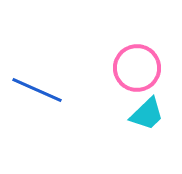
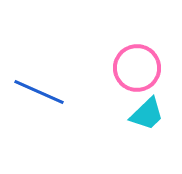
blue line: moved 2 px right, 2 px down
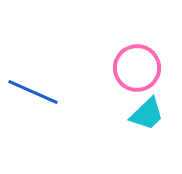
blue line: moved 6 px left
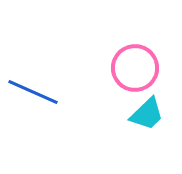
pink circle: moved 2 px left
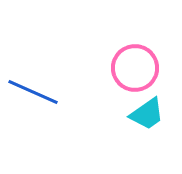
cyan trapezoid: rotated 9 degrees clockwise
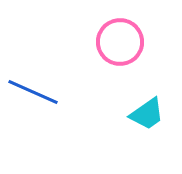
pink circle: moved 15 px left, 26 px up
